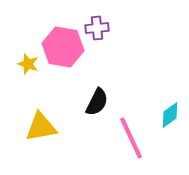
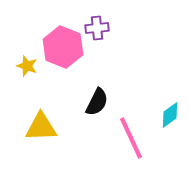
pink hexagon: rotated 12 degrees clockwise
yellow star: moved 1 px left, 2 px down
yellow triangle: rotated 8 degrees clockwise
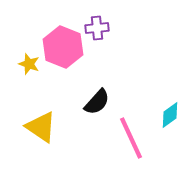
yellow star: moved 2 px right, 2 px up
black semicircle: rotated 16 degrees clockwise
yellow triangle: rotated 36 degrees clockwise
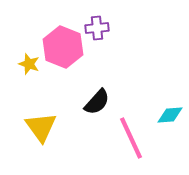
cyan diamond: rotated 32 degrees clockwise
yellow triangle: rotated 20 degrees clockwise
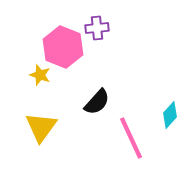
yellow star: moved 11 px right, 11 px down
cyan diamond: rotated 44 degrees counterclockwise
yellow triangle: rotated 12 degrees clockwise
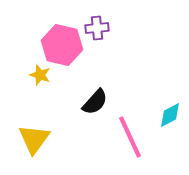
pink hexagon: moved 1 px left, 2 px up; rotated 9 degrees counterclockwise
black semicircle: moved 2 px left
cyan diamond: rotated 20 degrees clockwise
yellow triangle: moved 7 px left, 12 px down
pink line: moved 1 px left, 1 px up
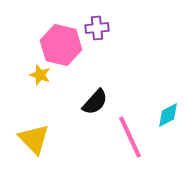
pink hexagon: moved 1 px left
cyan diamond: moved 2 px left
yellow triangle: rotated 20 degrees counterclockwise
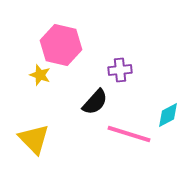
purple cross: moved 23 px right, 42 px down
pink line: moved 1 px left, 3 px up; rotated 48 degrees counterclockwise
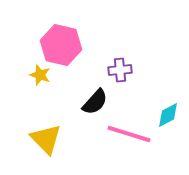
yellow triangle: moved 12 px right
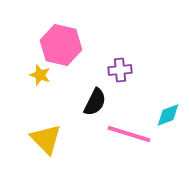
black semicircle: rotated 16 degrees counterclockwise
cyan diamond: rotated 8 degrees clockwise
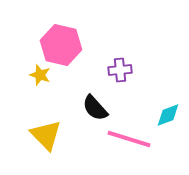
black semicircle: moved 6 px down; rotated 112 degrees clockwise
pink line: moved 5 px down
yellow triangle: moved 4 px up
